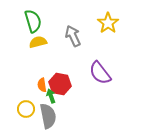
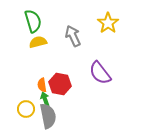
green arrow: moved 6 px left, 3 px down
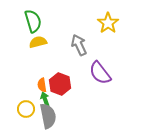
gray arrow: moved 6 px right, 9 px down
red hexagon: rotated 10 degrees clockwise
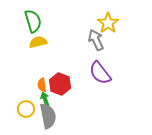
gray arrow: moved 17 px right, 5 px up
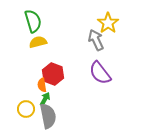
red hexagon: moved 7 px left, 10 px up
green arrow: rotated 48 degrees clockwise
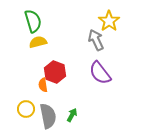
yellow star: moved 1 px right, 2 px up
red hexagon: moved 2 px right, 2 px up
orange semicircle: moved 1 px right
green arrow: moved 27 px right, 16 px down
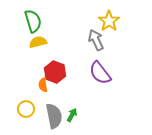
gray semicircle: moved 6 px right
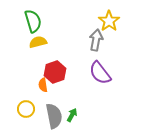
gray arrow: rotated 35 degrees clockwise
red hexagon: rotated 20 degrees clockwise
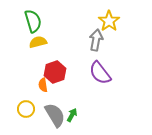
gray semicircle: moved 1 px right, 1 px up; rotated 20 degrees counterclockwise
